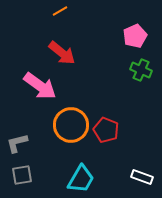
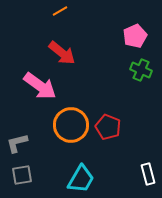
red pentagon: moved 2 px right, 3 px up
white rectangle: moved 6 px right, 3 px up; rotated 55 degrees clockwise
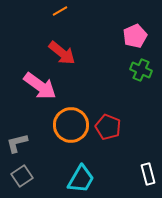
gray square: moved 1 px down; rotated 25 degrees counterclockwise
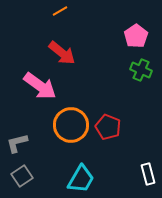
pink pentagon: moved 1 px right; rotated 10 degrees counterclockwise
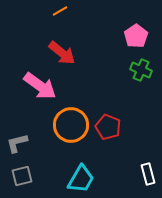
gray square: rotated 20 degrees clockwise
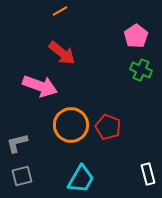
pink arrow: rotated 16 degrees counterclockwise
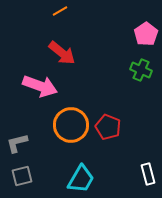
pink pentagon: moved 10 px right, 2 px up
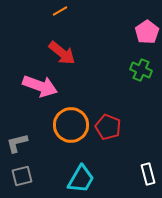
pink pentagon: moved 1 px right, 2 px up
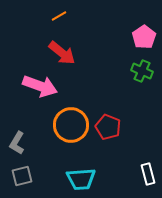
orange line: moved 1 px left, 5 px down
pink pentagon: moved 3 px left, 5 px down
green cross: moved 1 px right, 1 px down
gray L-shape: rotated 45 degrees counterclockwise
cyan trapezoid: rotated 56 degrees clockwise
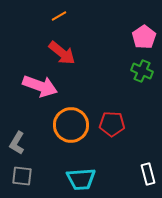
red pentagon: moved 4 px right, 3 px up; rotated 20 degrees counterclockwise
gray square: rotated 20 degrees clockwise
